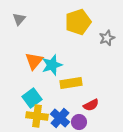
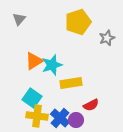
orange triangle: rotated 18 degrees clockwise
cyan square: rotated 18 degrees counterclockwise
purple circle: moved 3 px left, 2 px up
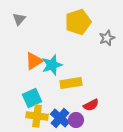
cyan square: rotated 30 degrees clockwise
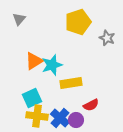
gray star: rotated 28 degrees counterclockwise
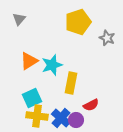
orange triangle: moved 5 px left
yellow rectangle: rotated 70 degrees counterclockwise
blue cross: moved 1 px right
